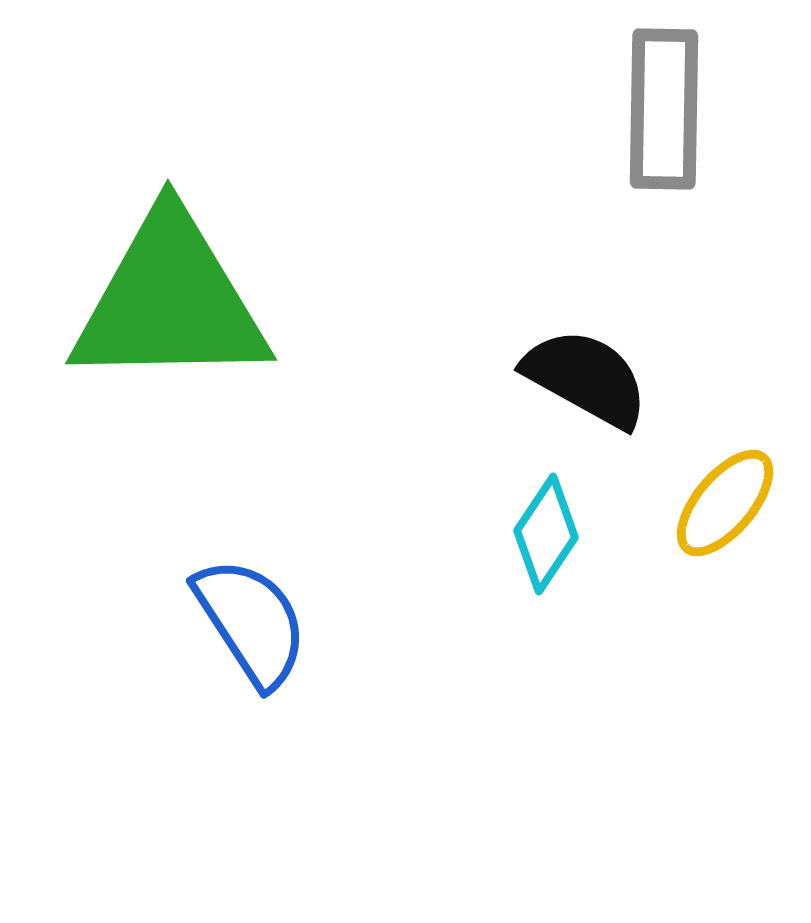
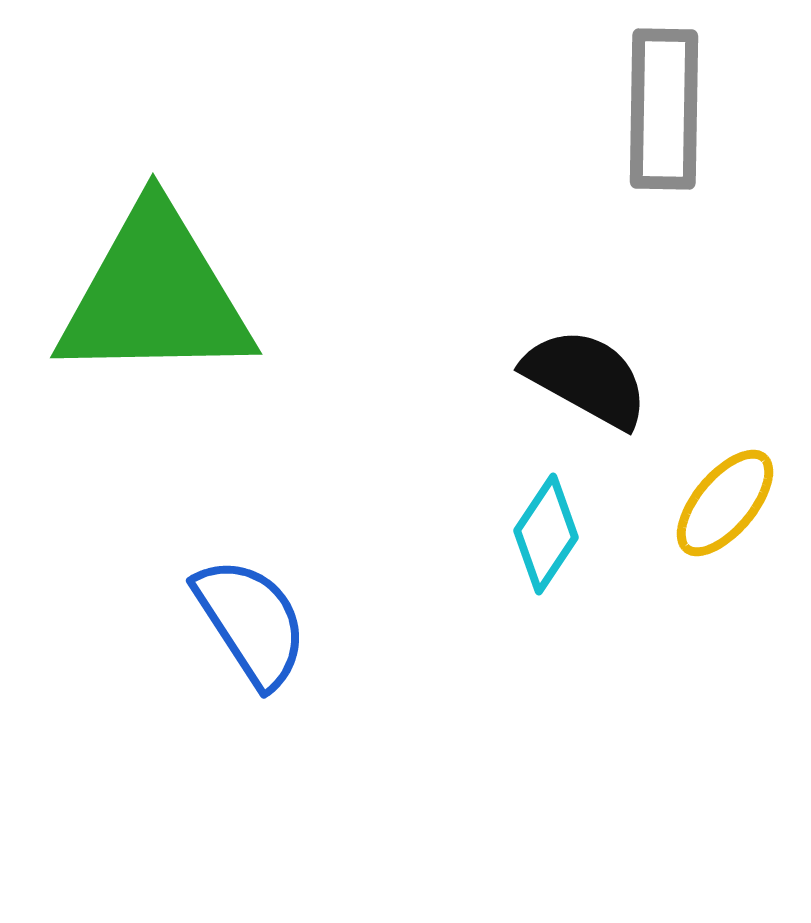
green triangle: moved 15 px left, 6 px up
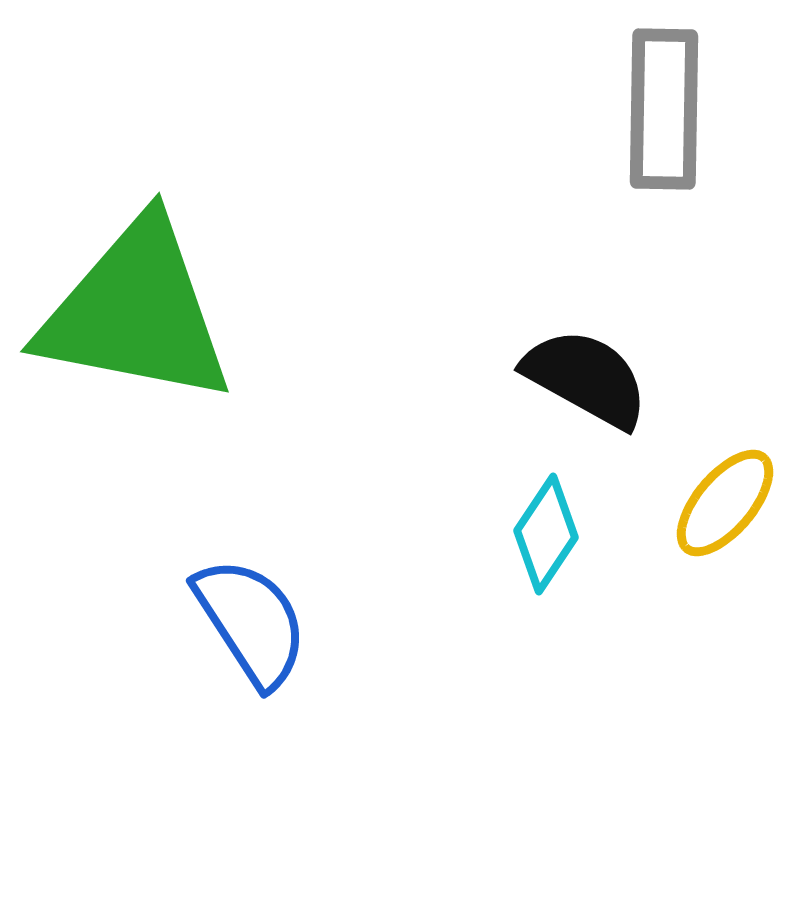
green triangle: moved 19 px left, 17 px down; rotated 12 degrees clockwise
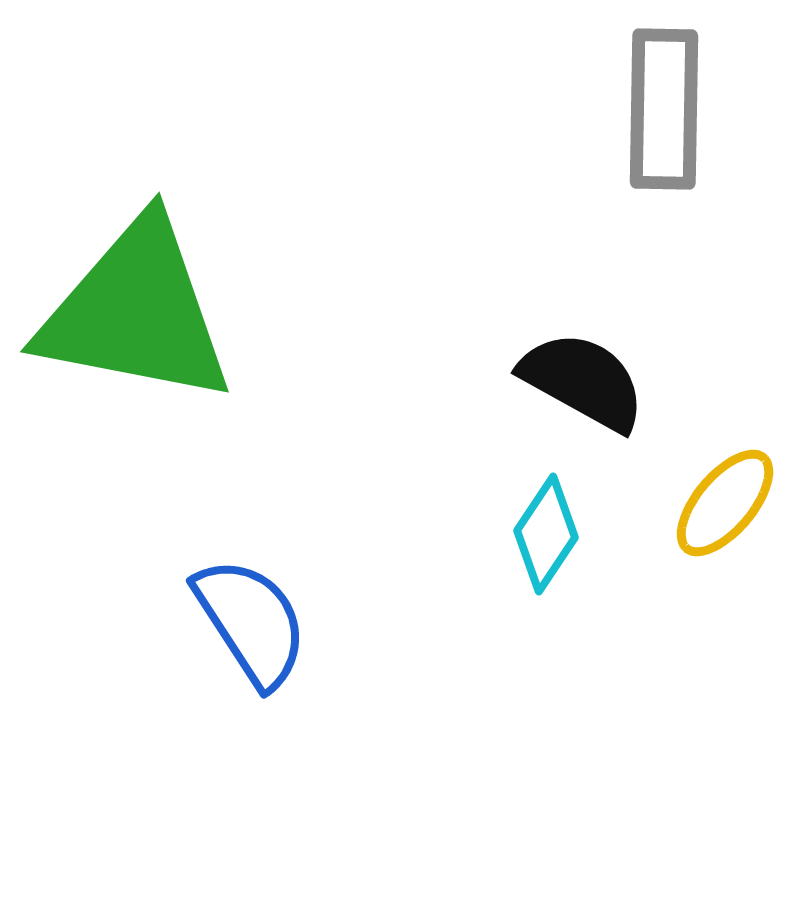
black semicircle: moved 3 px left, 3 px down
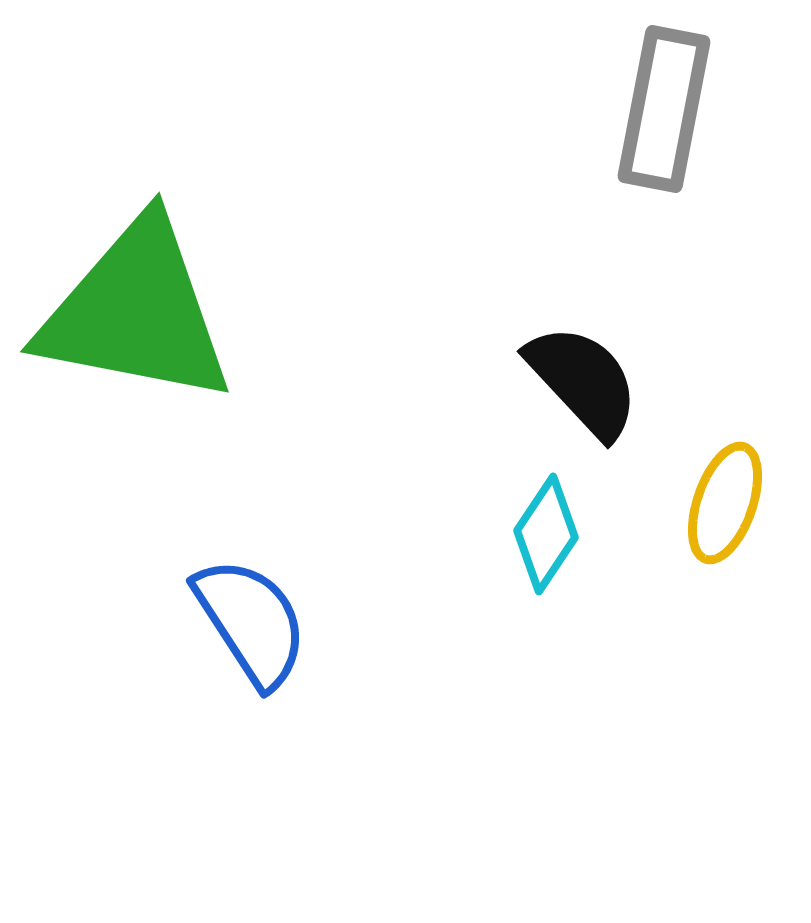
gray rectangle: rotated 10 degrees clockwise
black semicircle: rotated 18 degrees clockwise
yellow ellipse: rotated 21 degrees counterclockwise
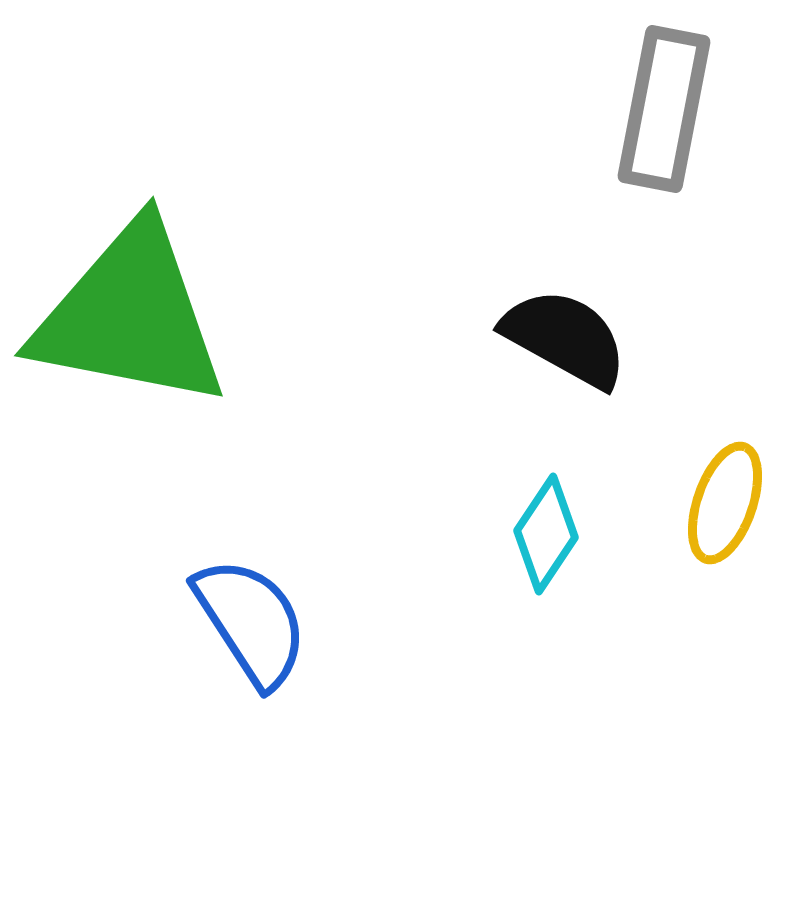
green triangle: moved 6 px left, 4 px down
black semicircle: moved 18 px left, 43 px up; rotated 18 degrees counterclockwise
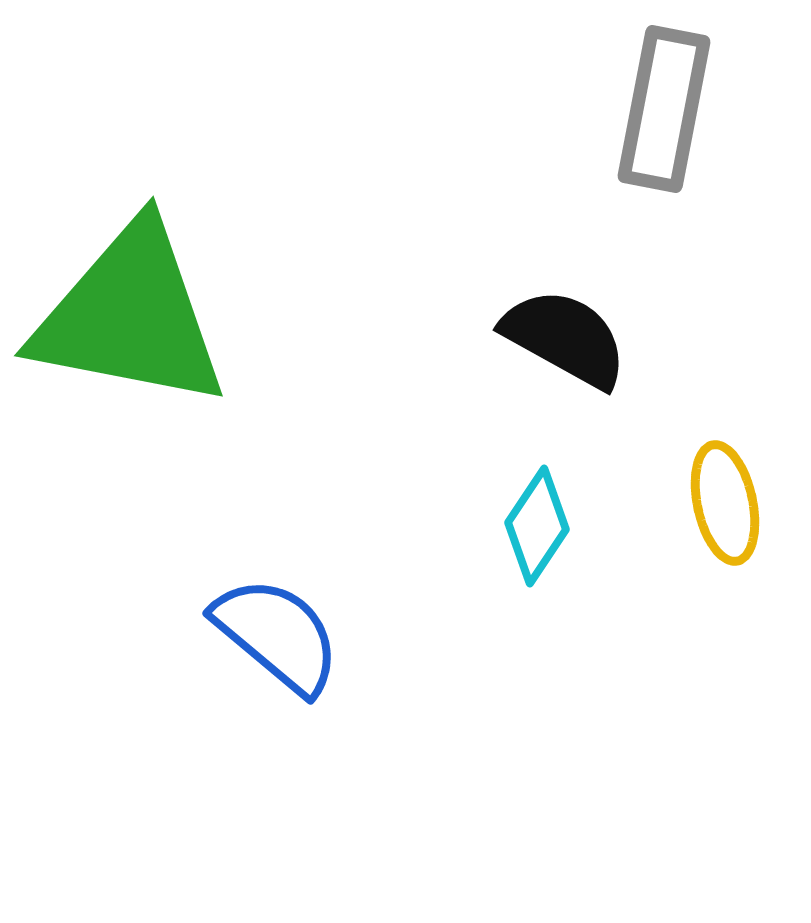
yellow ellipse: rotated 31 degrees counterclockwise
cyan diamond: moved 9 px left, 8 px up
blue semicircle: moved 26 px right, 13 px down; rotated 17 degrees counterclockwise
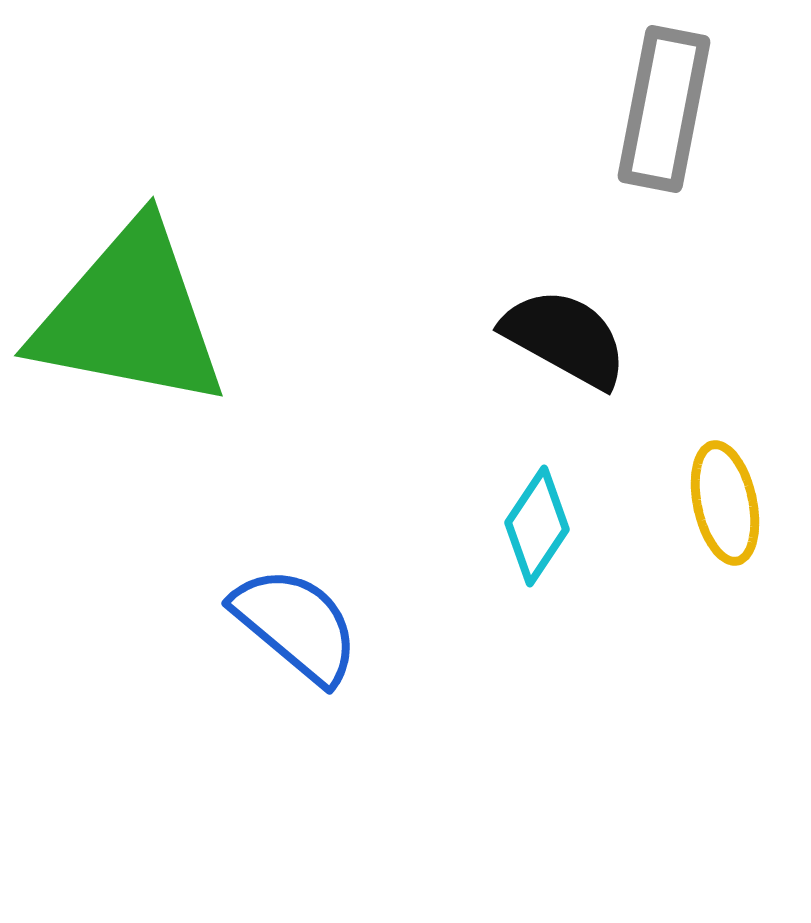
blue semicircle: moved 19 px right, 10 px up
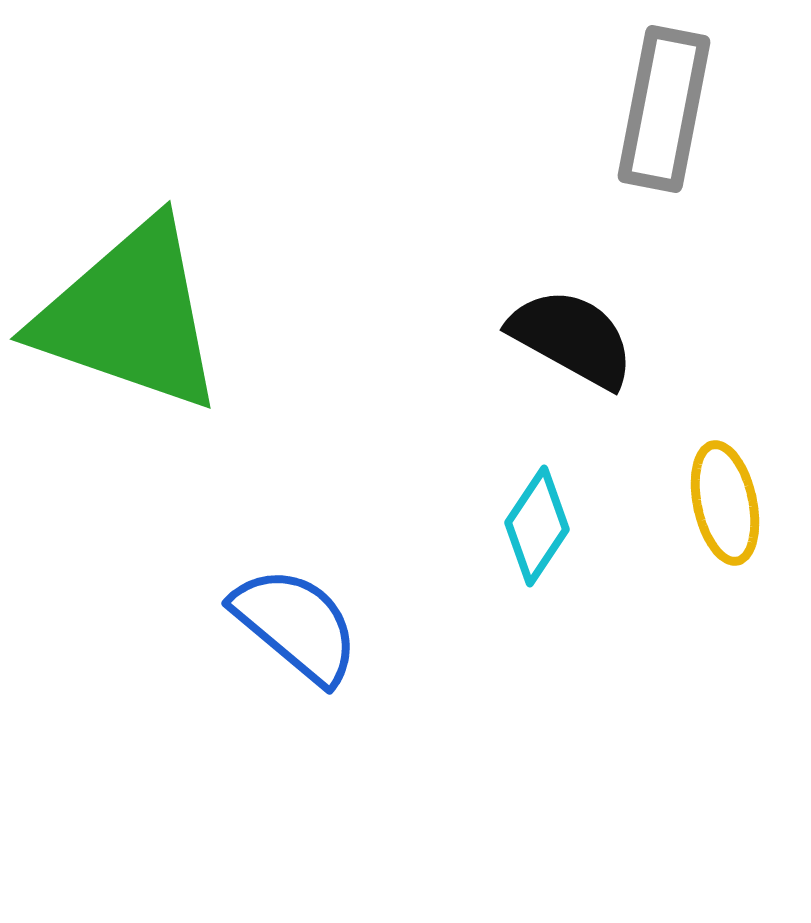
green triangle: rotated 8 degrees clockwise
black semicircle: moved 7 px right
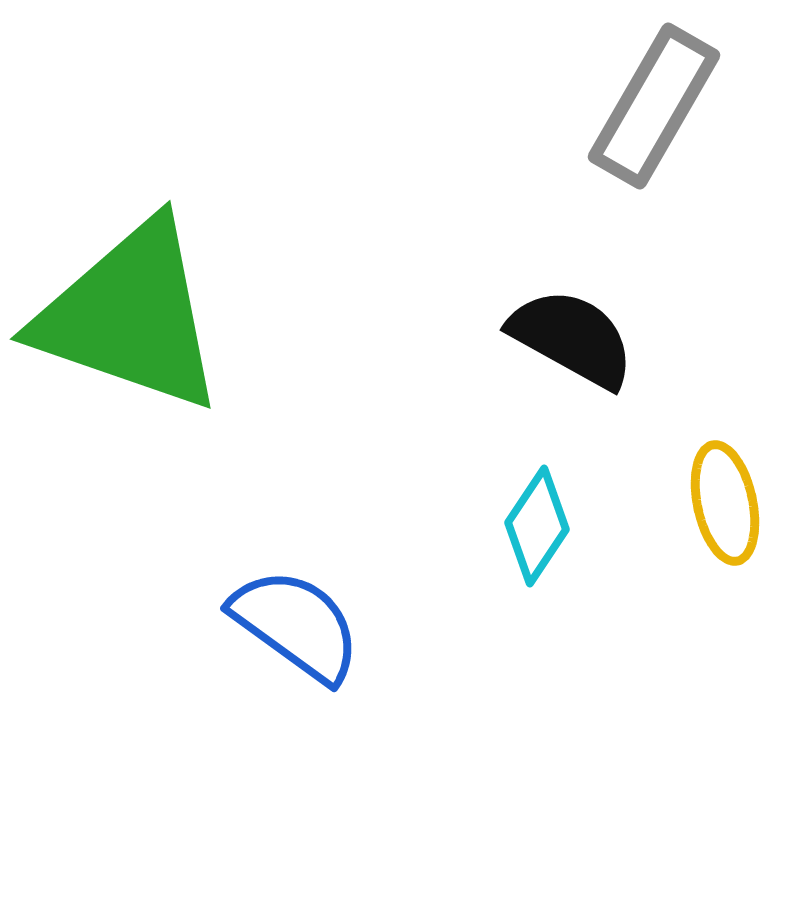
gray rectangle: moved 10 px left, 3 px up; rotated 19 degrees clockwise
blue semicircle: rotated 4 degrees counterclockwise
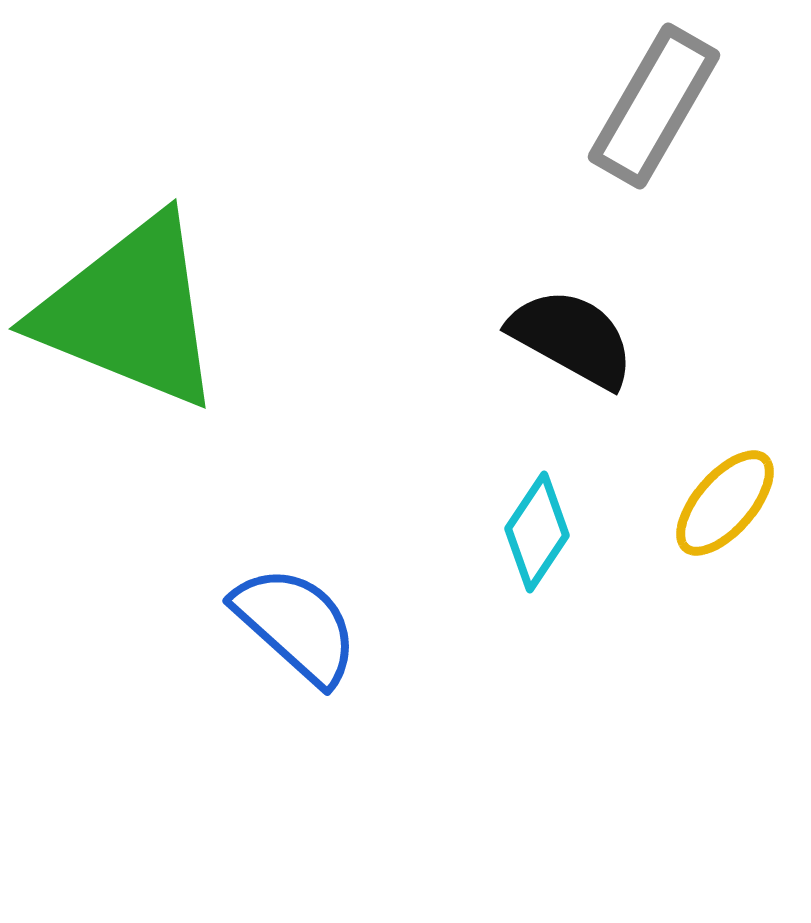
green triangle: moved 4 px up; rotated 3 degrees clockwise
yellow ellipse: rotated 53 degrees clockwise
cyan diamond: moved 6 px down
blue semicircle: rotated 6 degrees clockwise
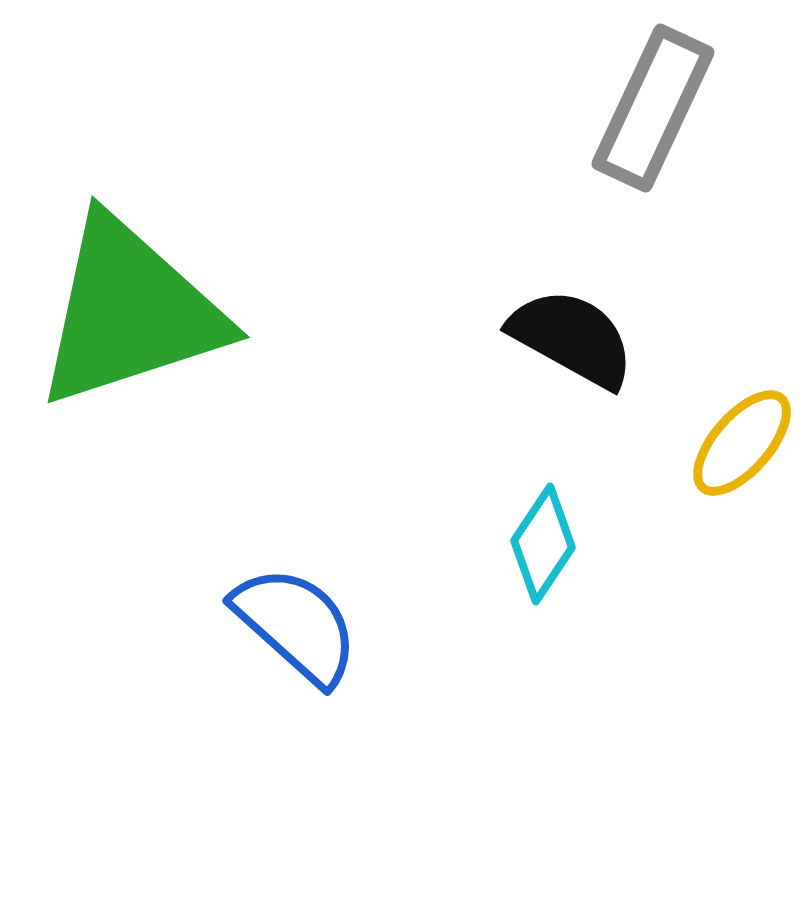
gray rectangle: moved 1 px left, 2 px down; rotated 5 degrees counterclockwise
green triangle: rotated 40 degrees counterclockwise
yellow ellipse: moved 17 px right, 60 px up
cyan diamond: moved 6 px right, 12 px down
